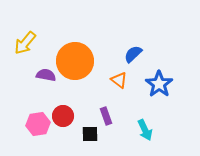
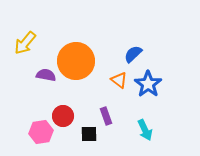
orange circle: moved 1 px right
blue star: moved 11 px left
pink hexagon: moved 3 px right, 8 px down
black square: moved 1 px left
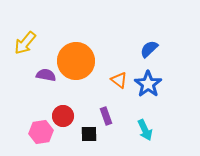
blue semicircle: moved 16 px right, 5 px up
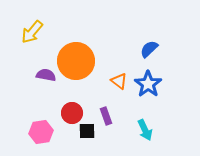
yellow arrow: moved 7 px right, 11 px up
orange triangle: moved 1 px down
red circle: moved 9 px right, 3 px up
black square: moved 2 px left, 3 px up
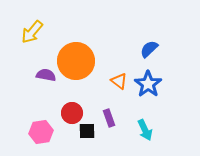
purple rectangle: moved 3 px right, 2 px down
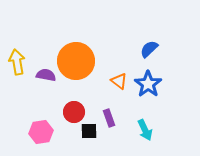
yellow arrow: moved 15 px left, 30 px down; rotated 130 degrees clockwise
red circle: moved 2 px right, 1 px up
black square: moved 2 px right
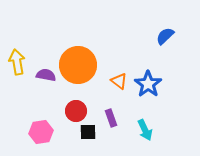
blue semicircle: moved 16 px right, 13 px up
orange circle: moved 2 px right, 4 px down
red circle: moved 2 px right, 1 px up
purple rectangle: moved 2 px right
black square: moved 1 px left, 1 px down
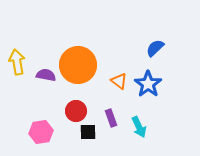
blue semicircle: moved 10 px left, 12 px down
cyan arrow: moved 6 px left, 3 px up
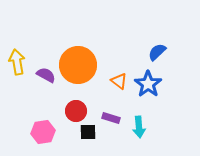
blue semicircle: moved 2 px right, 4 px down
purple semicircle: rotated 18 degrees clockwise
purple rectangle: rotated 54 degrees counterclockwise
cyan arrow: rotated 20 degrees clockwise
pink hexagon: moved 2 px right
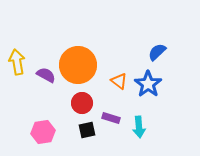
red circle: moved 6 px right, 8 px up
black square: moved 1 px left, 2 px up; rotated 12 degrees counterclockwise
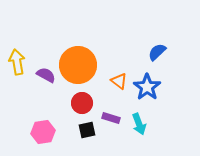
blue star: moved 1 px left, 3 px down
cyan arrow: moved 3 px up; rotated 15 degrees counterclockwise
